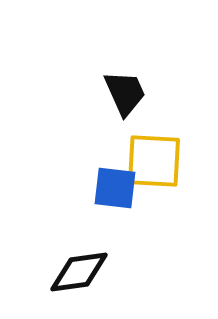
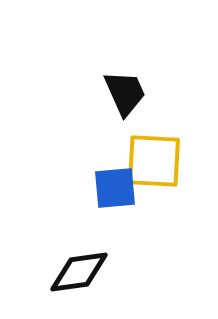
blue square: rotated 12 degrees counterclockwise
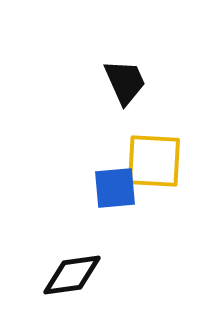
black trapezoid: moved 11 px up
black diamond: moved 7 px left, 3 px down
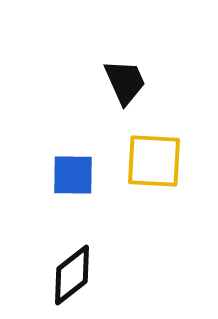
blue square: moved 42 px left, 13 px up; rotated 6 degrees clockwise
black diamond: rotated 30 degrees counterclockwise
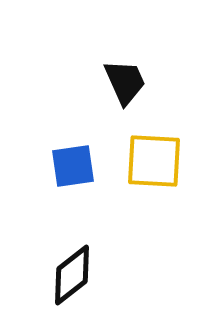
blue square: moved 9 px up; rotated 9 degrees counterclockwise
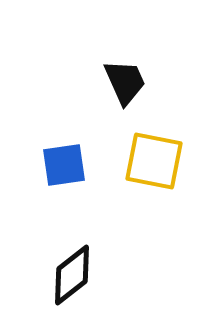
yellow square: rotated 8 degrees clockwise
blue square: moved 9 px left, 1 px up
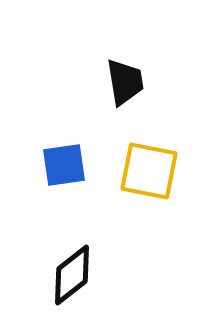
black trapezoid: rotated 15 degrees clockwise
yellow square: moved 5 px left, 10 px down
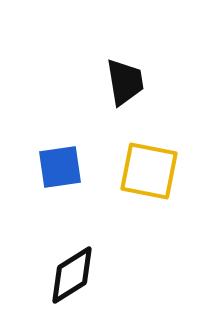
blue square: moved 4 px left, 2 px down
black diamond: rotated 6 degrees clockwise
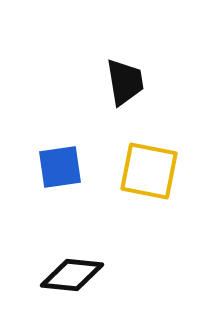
black diamond: rotated 38 degrees clockwise
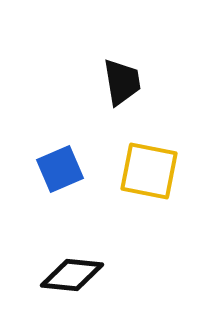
black trapezoid: moved 3 px left
blue square: moved 2 px down; rotated 15 degrees counterclockwise
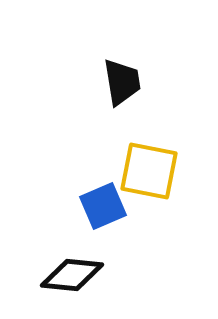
blue square: moved 43 px right, 37 px down
